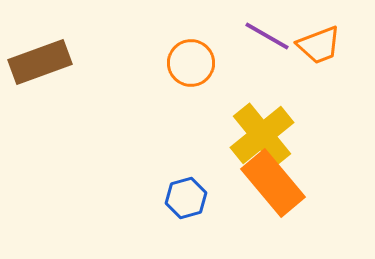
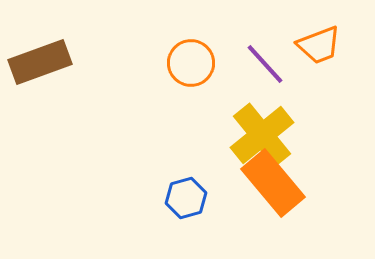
purple line: moved 2 px left, 28 px down; rotated 18 degrees clockwise
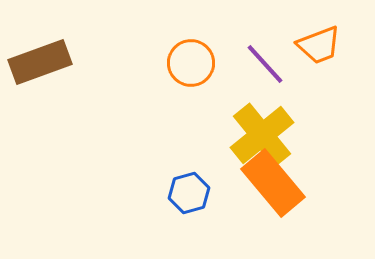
blue hexagon: moved 3 px right, 5 px up
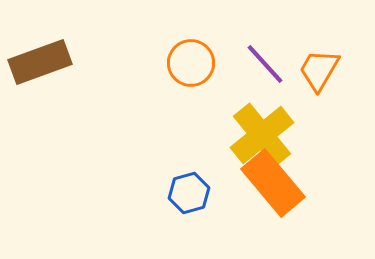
orange trapezoid: moved 25 px down; rotated 141 degrees clockwise
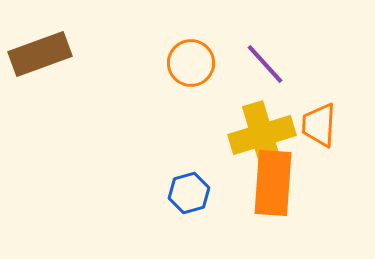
brown rectangle: moved 8 px up
orange trapezoid: moved 55 px down; rotated 27 degrees counterclockwise
yellow cross: rotated 22 degrees clockwise
orange rectangle: rotated 44 degrees clockwise
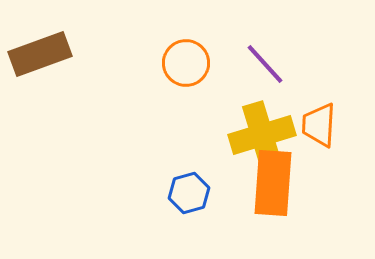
orange circle: moved 5 px left
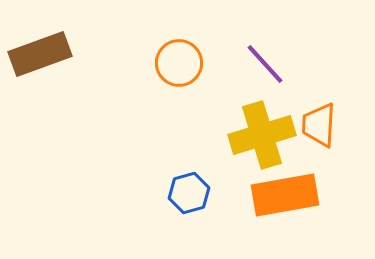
orange circle: moved 7 px left
orange rectangle: moved 12 px right, 12 px down; rotated 76 degrees clockwise
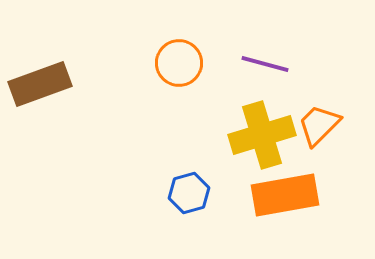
brown rectangle: moved 30 px down
purple line: rotated 33 degrees counterclockwise
orange trapezoid: rotated 42 degrees clockwise
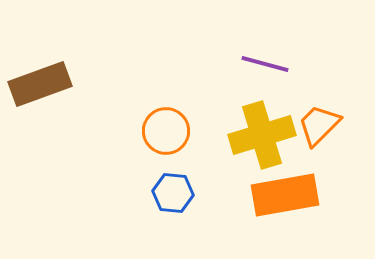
orange circle: moved 13 px left, 68 px down
blue hexagon: moved 16 px left; rotated 21 degrees clockwise
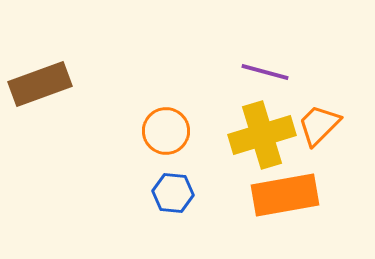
purple line: moved 8 px down
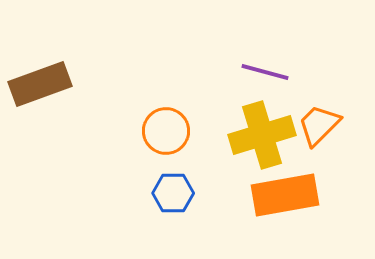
blue hexagon: rotated 6 degrees counterclockwise
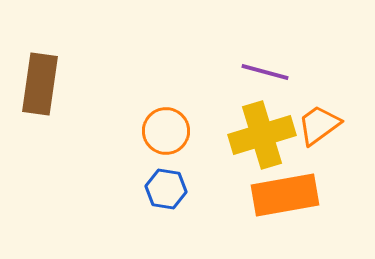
brown rectangle: rotated 62 degrees counterclockwise
orange trapezoid: rotated 9 degrees clockwise
blue hexagon: moved 7 px left, 4 px up; rotated 9 degrees clockwise
